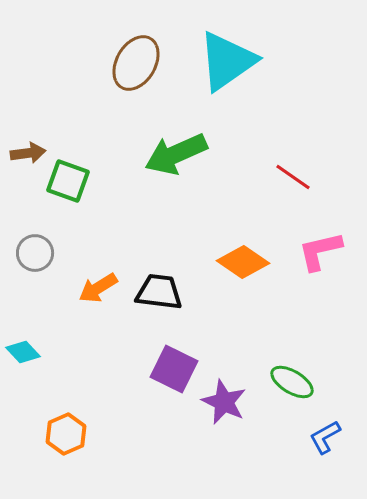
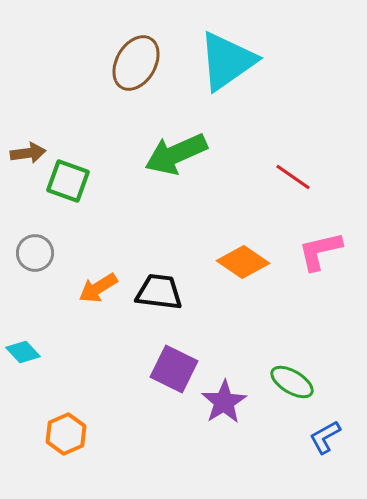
purple star: rotated 15 degrees clockwise
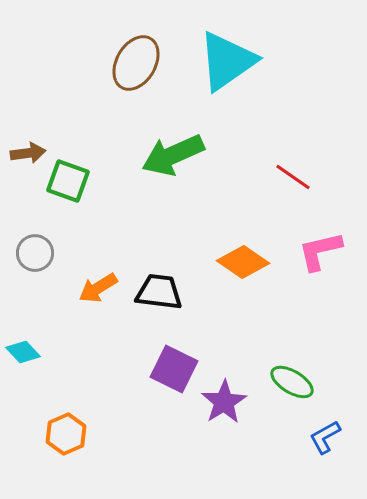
green arrow: moved 3 px left, 1 px down
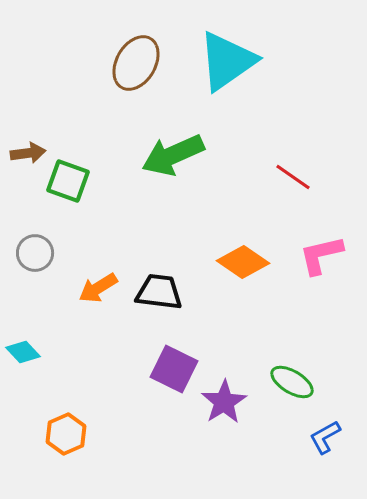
pink L-shape: moved 1 px right, 4 px down
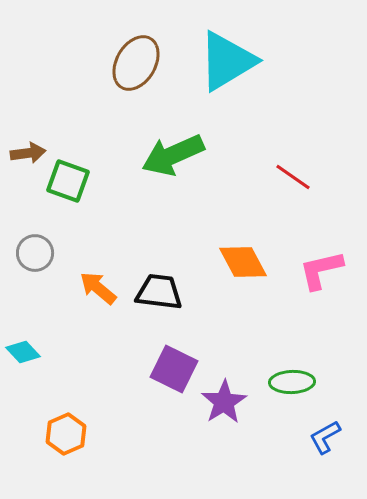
cyan triangle: rotated 4 degrees clockwise
pink L-shape: moved 15 px down
orange diamond: rotated 27 degrees clockwise
orange arrow: rotated 72 degrees clockwise
green ellipse: rotated 33 degrees counterclockwise
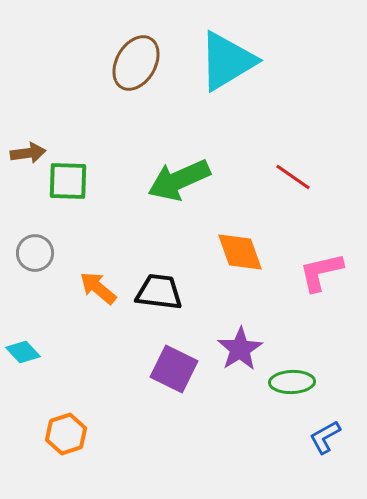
green arrow: moved 6 px right, 25 px down
green square: rotated 18 degrees counterclockwise
orange diamond: moved 3 px left, 10 px up; rotated 9 degrees clockwise
pink L-shape: moved 2 px down
purple star: moved 16 px right, 53 px up
orange hexagon: rotated 6 degrees clockwise
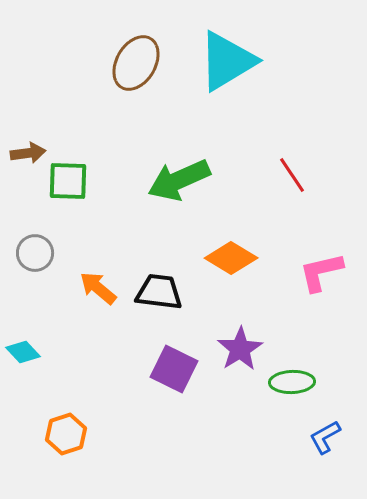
red line: moved 1 px left, 2 px up; rotated 21 degrees clockwise
orange diamond: moved 9 px left, 6 px down; rotated 39 degrees counterclockwise
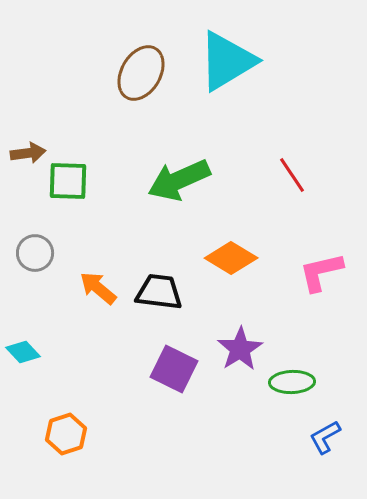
brown ellipse: moved 5 px right, 10 px down
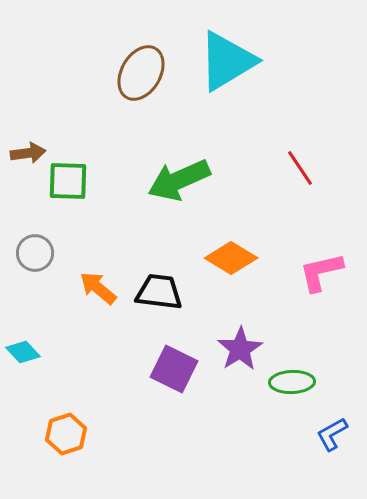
red line: moved 8 px right, 7 px up
blue L-shape: moved 7 px right, 3 px up
